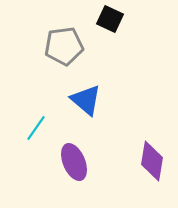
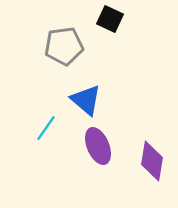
cyan line: moved 10 px right
purple ellipse: moved 24 px right, 16 px up
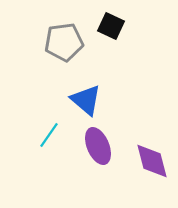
black square: moved 1 px right, 7 px down
gray pentagon: moved 4 px up
cyan line: moved 3 px right, 7 px down
purple diamond: rotated 24 degrees counterclockwise
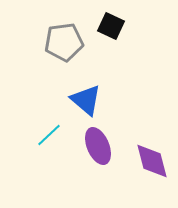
cyan line: rotated 12 degrees clockwise
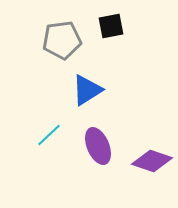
black square: rotated 36 degrees counterclockwise
gray pentagon: moved 2 px left, 2 px up
blue triangle: moved 1 px right, 10 px up; rotated 48 degrees clockwise
purple diamond: rotated 57 degrees counterclockwise
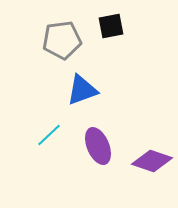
blue triangle: moved 5 px left; rotated 12 degrees clockwise
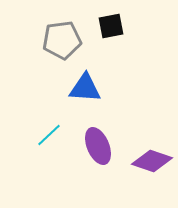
blue triangle: moved 3 px right, 2 px up; rotated 24 degrees clockwise
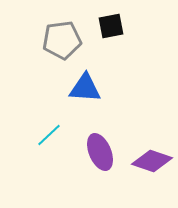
purple ellipse: moved 2 px right, 6 px down
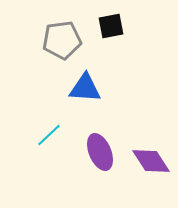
purple diamond: moved 1 px left; rotated 39 degrees clockwise
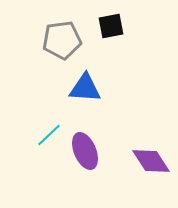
purple ellipse: moved 15 px left, 1 px up
